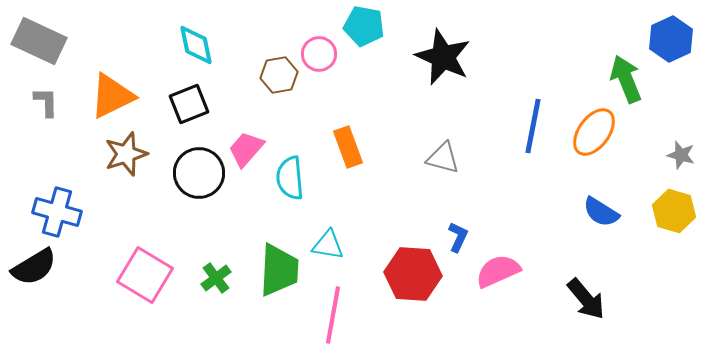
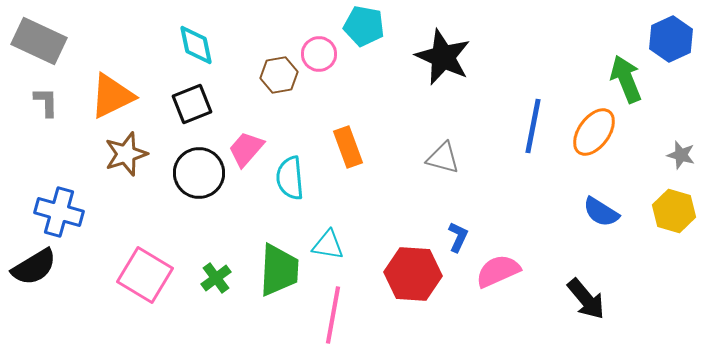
black square: moved 3 px right
blue cross: moved 2 px right
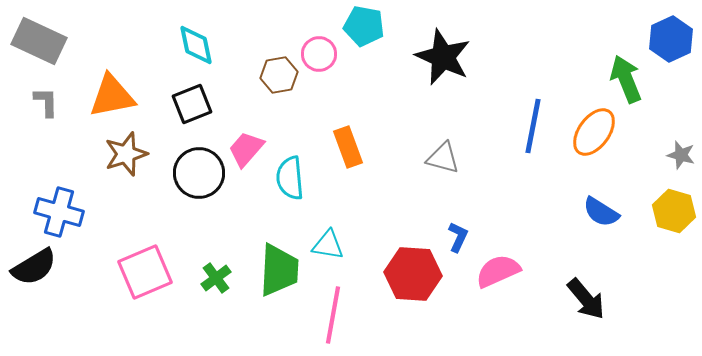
orange triangle: rotated 15 degrees clockwise
pink square: moved 3 px up; rotated 36 degrees clockwise
